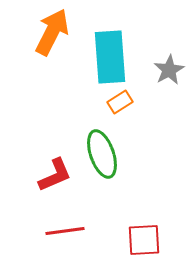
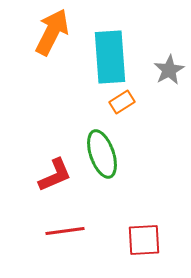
orange rectangle: moved 2 px right
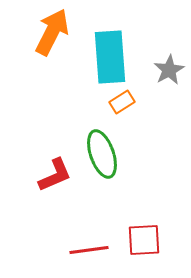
red line: moved 24 px right, 19 px down
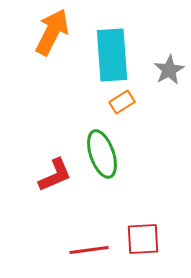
cyan rectangle: moved 2 px right, 2 px up
red square: moved 1 px left, 1 px up
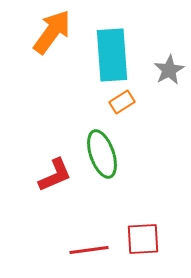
orange arrow: rotated 9 degrees clockwise
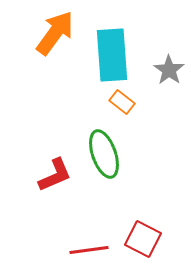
orange arrow: moved 3 px right, 1 px down
gray star: rotated 8 degrees counterclockwise
orange rectangle: rotated 70 degrees clockwise
green ellipse: moved 2 px right
red square: rotated 30 degrees clockwise
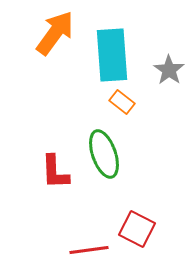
red L-shape: moved 3 px up; rotated 111 degrees clockwise
red square: moved 6 px left, 10 px up
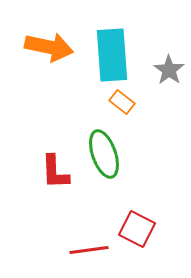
orange arrow: moved 6 px left, 14 px down; rotated 66 degrees clockwise
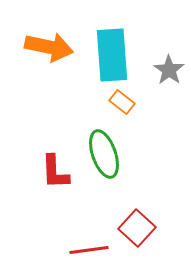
red square: moved 1 px up; rotated 15 degrees clockwise
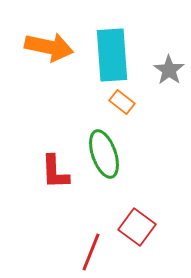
red square: moved 1 px up; rotated 6 degrees counterclockwise
red line: moved 2 px right, 2 px down; rotated 60 degrees counterclockwise
